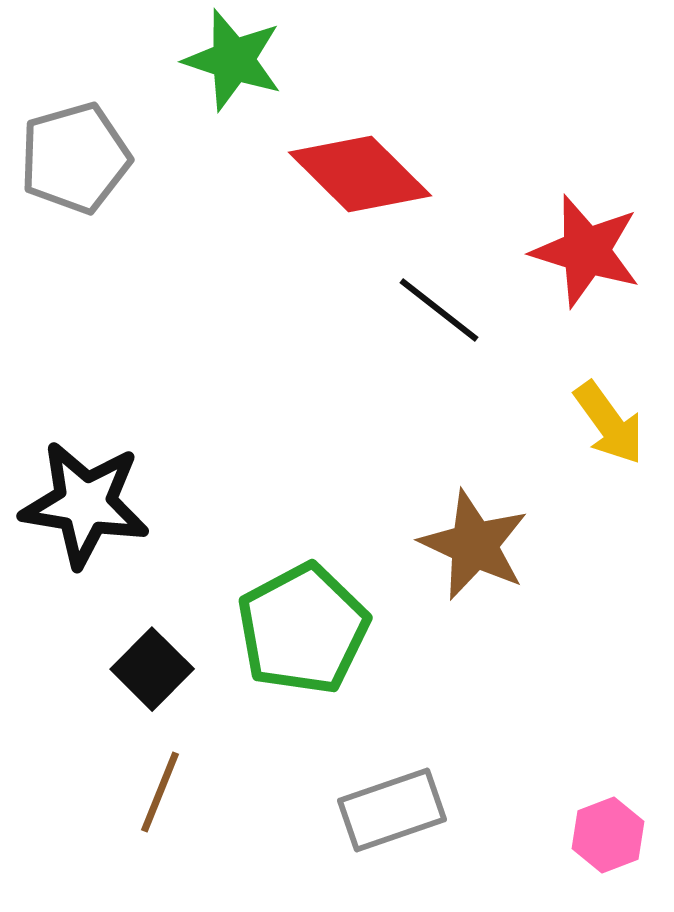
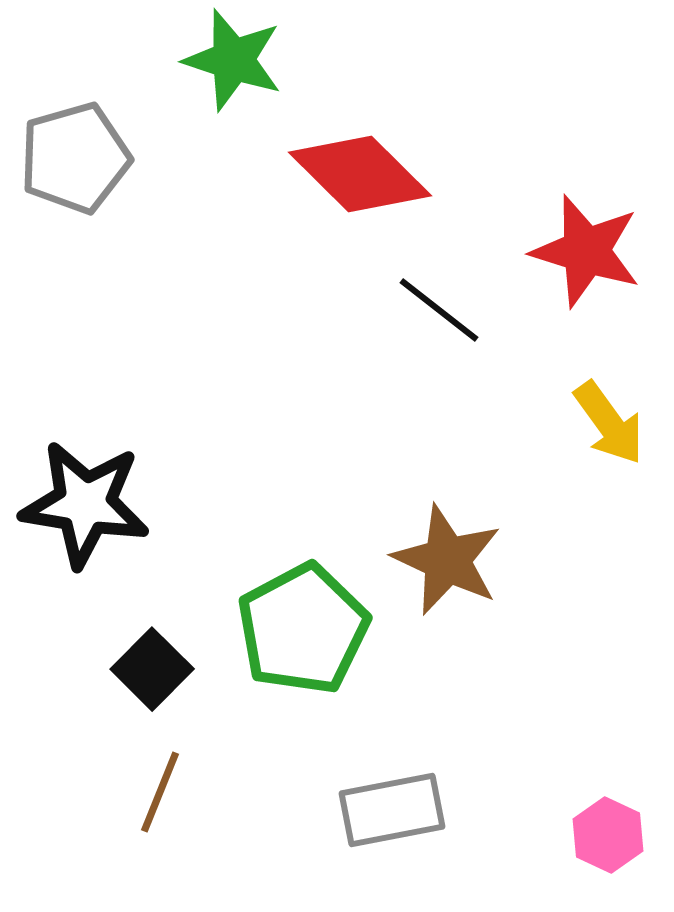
brown star: moved 27 px left, 15 px down
gray rectangle: rotated 8 degrees clockwise
pink hexagon: rotated 14 degrees counterclockwise
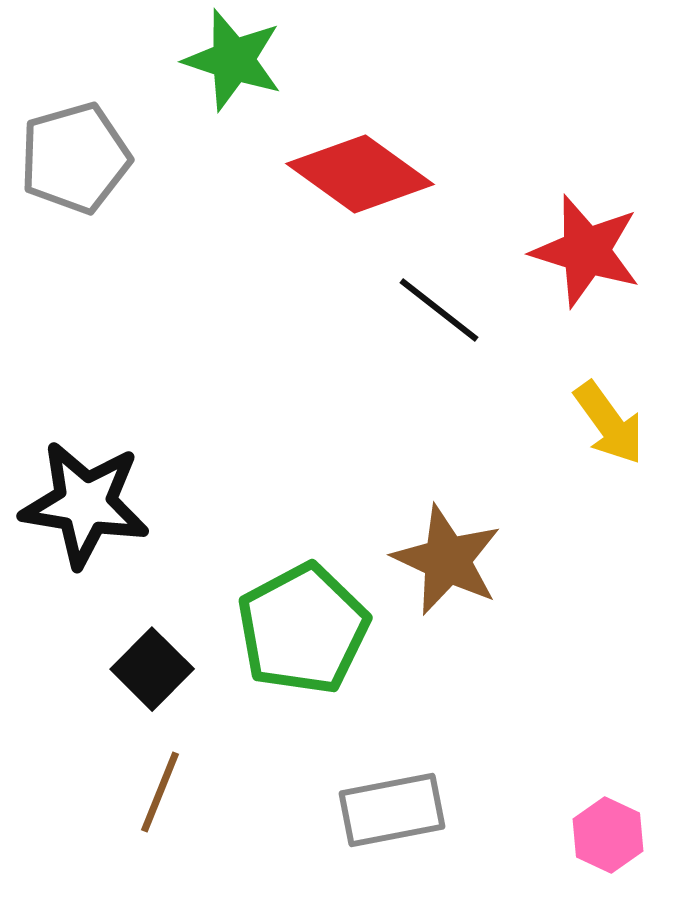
red diamond: rotated 9 degrees counterclockwise
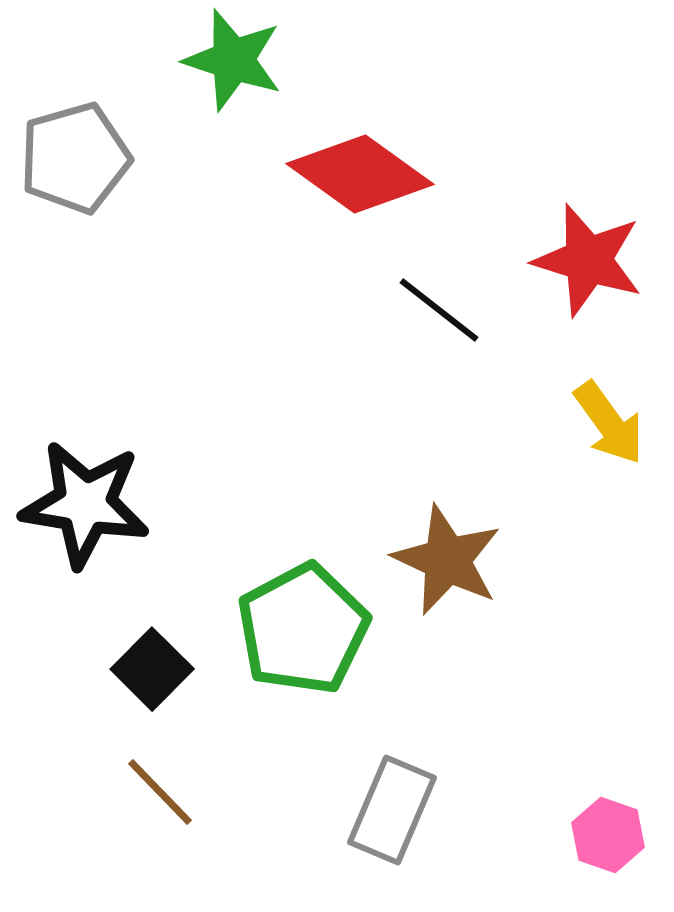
red star: moved 2 px right, 9 px down
brown line: rotated 66 degrees counterclockwise
gray rectangle: rotated 56 degrees counterclockwise
pink hexagon: rotated 6 degrees counterclockwise
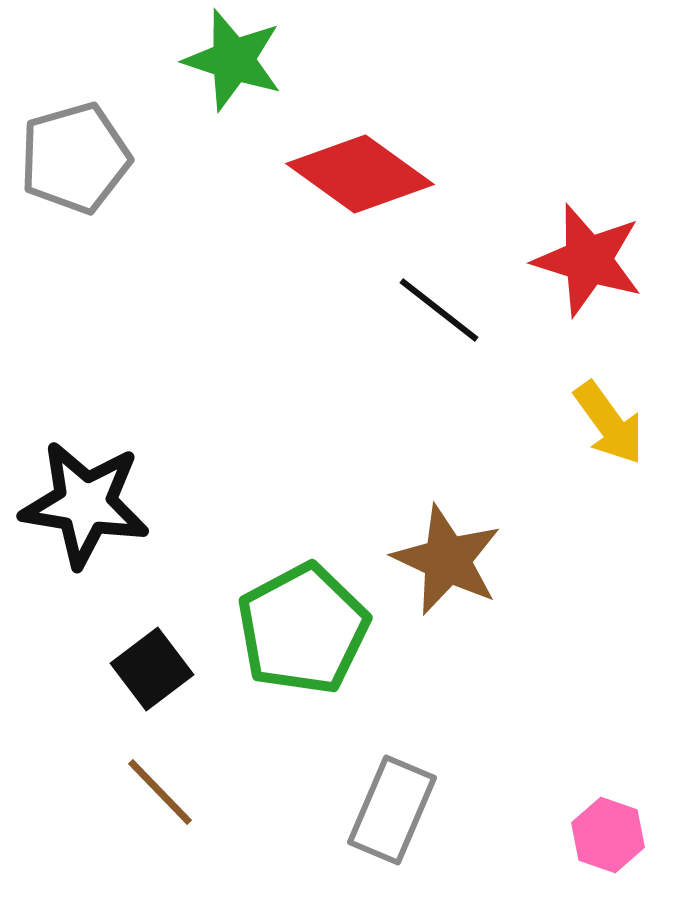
black square: rotated 8 degrees clockwise
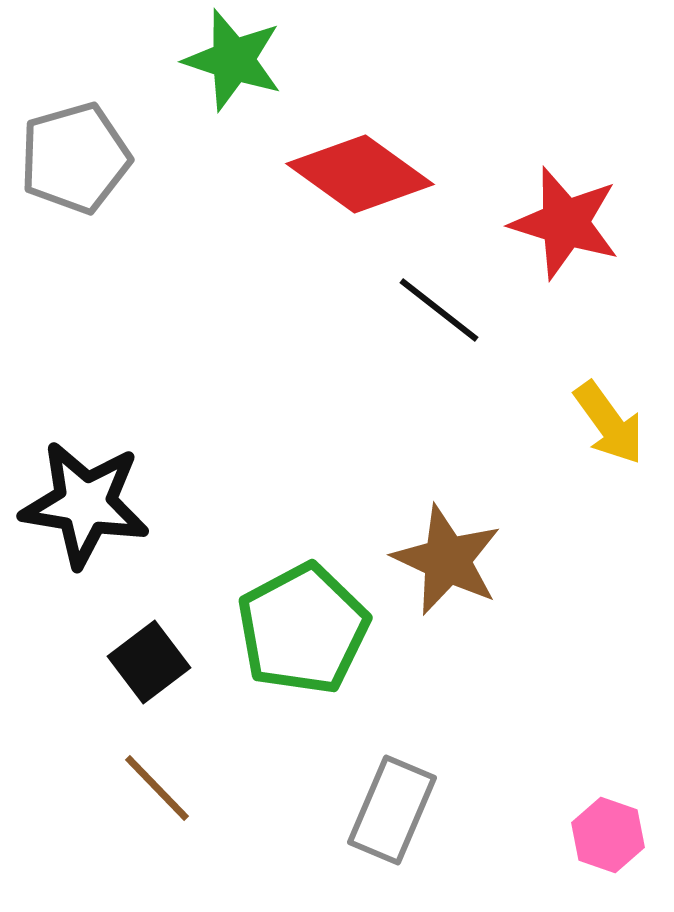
red star: moved 23 px left, 37 px up
black square: moved 3 px left, 7 px up
brown line: moved 3 px left, 4 px up
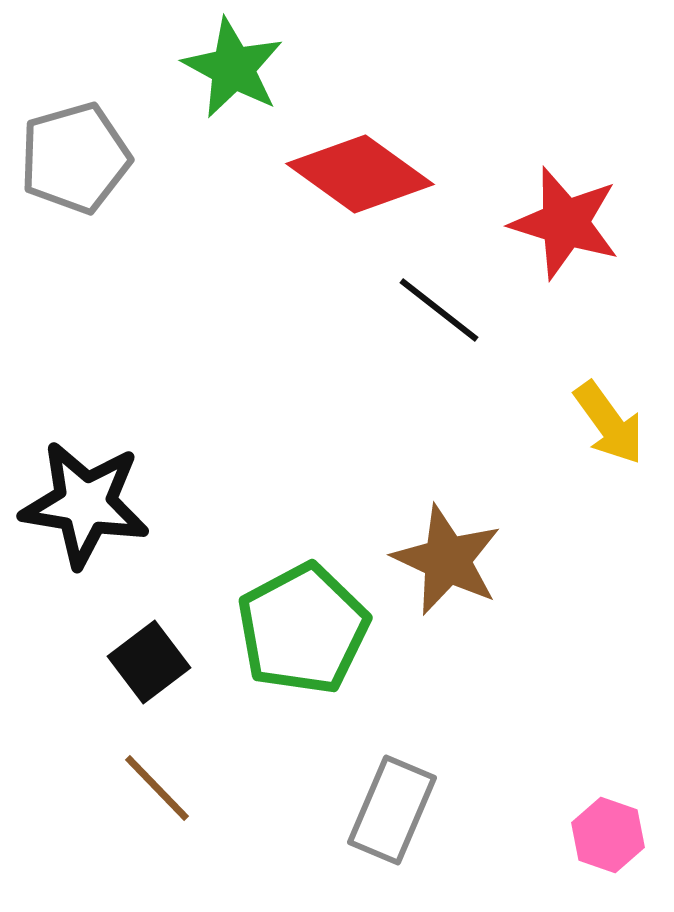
green star: moved 8 px down; rotated 10 degrees clockwise
